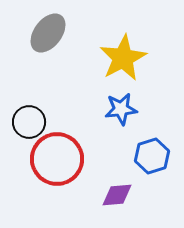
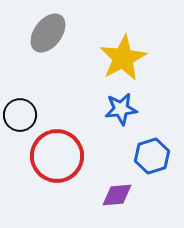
black circle: moved 9 px left, 7 px up
red circle: moved 3 px up
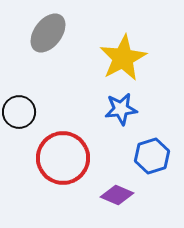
black circle: moved 1 px left, 3 px up
red circle: moved 6 px right, 2 px down
purple diamond: rotated 28 degrees clockwise
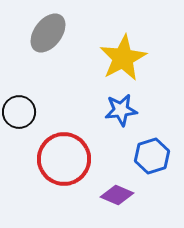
blue star: moved 1 px down
red circle: moved 1 px right, 1 px down
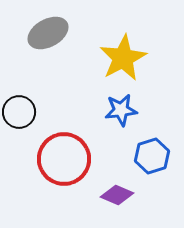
gray ellipse: rotated 24 degrees clockwise
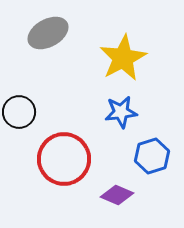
blue star: moved 2 px down
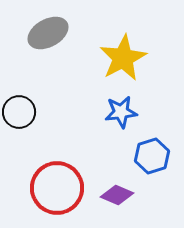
red circle: moved 7 px left, 29 px down
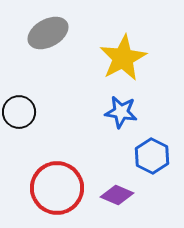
blue star: rotated 16 degrees clockwise
blue hexagon: rotated 16 degrees counterclockwise
